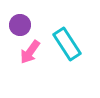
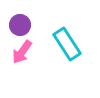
pink arrow: moved 8 px left
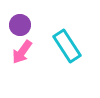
cyan rectangle: moved 2 px down
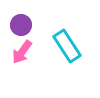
purple circle: moved 1 px right
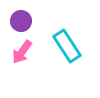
purple circle: moved 4 px up
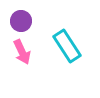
pink arrow: rotated 60 degrees counterclockwise
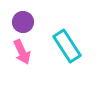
purple circle: moved 2 px right, 1 px down
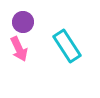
pink arrow: moved 3 px left, 3 px up
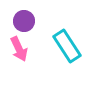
purple circle: moved 1 px right, 1 px up
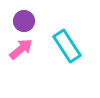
pink arrow: moved 2 px right; rotated 105 degrees counterclockwise
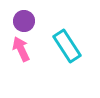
pink arrow: rotated 75 degrees counterclockwise
